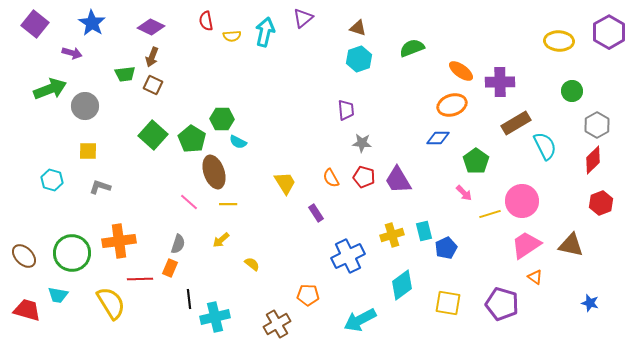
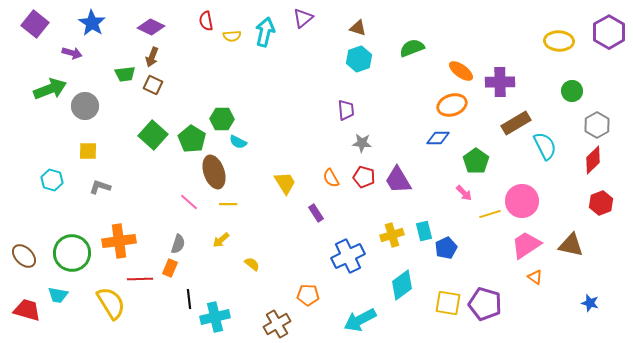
purple pentagon at (502, 304): moved 17 px left
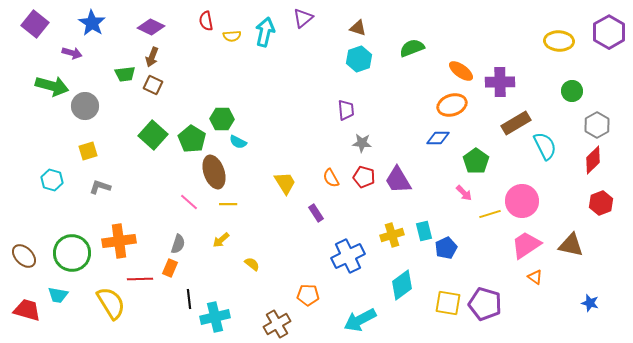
green arrow at (50, 89): moved 2 px right, 3 px up; rotated 36 degrees clockwise
yellow square at (88, 151): rotated 18 degrees counterclockwise
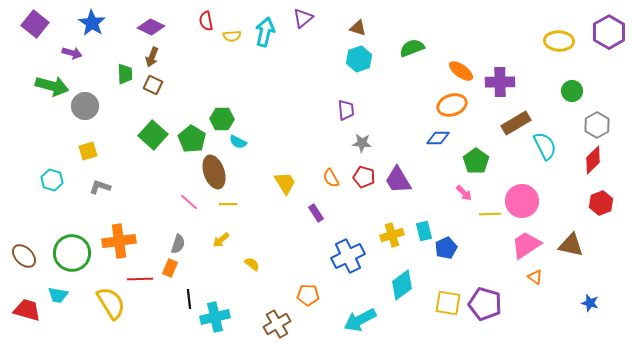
green trapezoid at (125, 74): rotated 85 degrees counterclockwise
yellow line at (490, 214): rotated 15 degrees clockwise
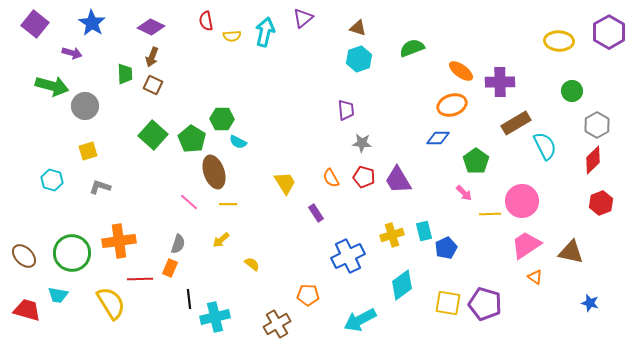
brown triangle at (571, 245): moved 7 px down
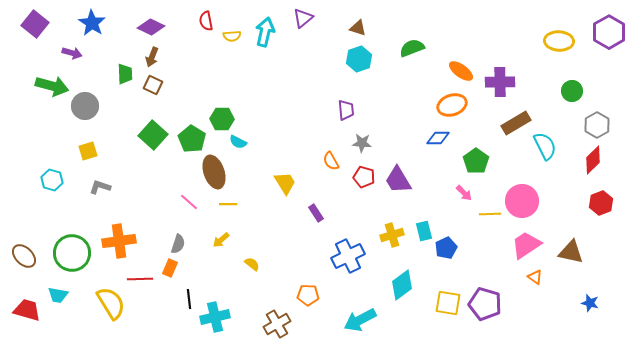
orange semicircle at (331, 178): moved 17 px up
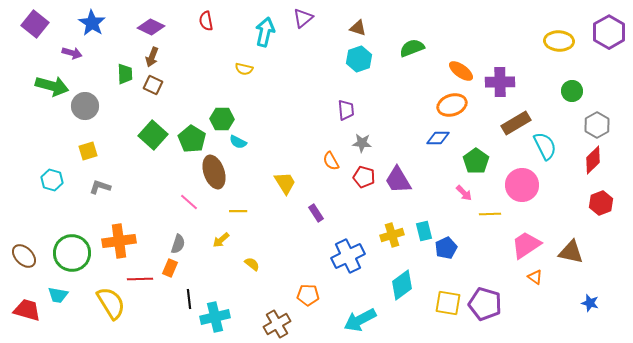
yellow semicircle at (232, 36): moved 12 px right, 33 px down; rotated 18 degrees clockwise
pink circle at (522, 201): moved 16 px up
yellow line at (228, 204): moved 10 px right, 7 px down
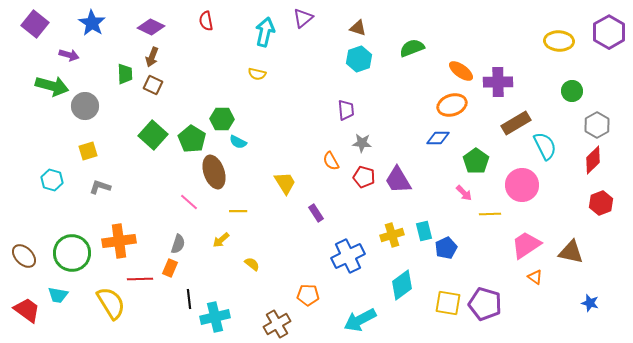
purple arrow at (72, 53): moved 3 px left, 2 px down
yellow semicircle at (244, 69): moved 13 px right, 5 px down
purple cross at (500, 82): moved 2 px left
red trapezoid at (27, 310): rotated 20 degrees clockwise
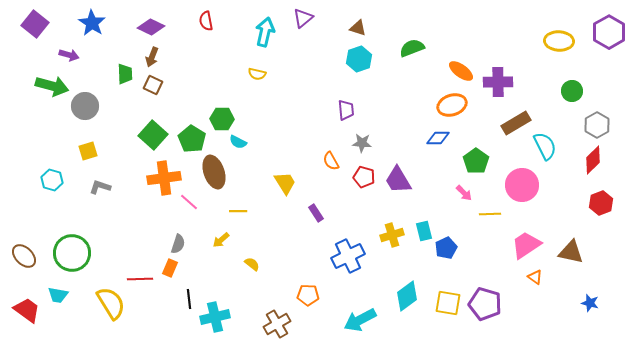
orange cross at (119, 241): moved 45 px right, 63 px up
cyan diamond at (402, 285): moved 5 px right, 11 px down
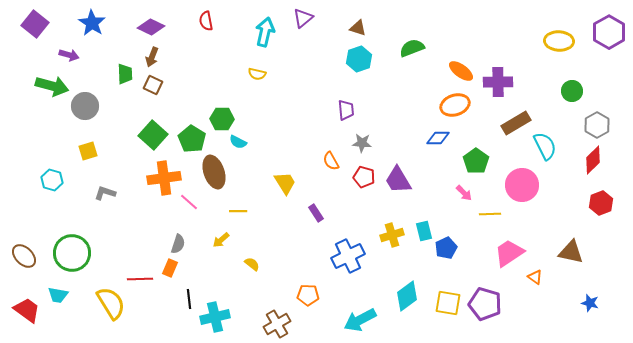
orange ellipse at (452, 105): moved 3 px right
gray L-shape at (100, 187): moved 5 px right, 6 px down
pink trapezoid at (526, 245): moved 17 px left, 8 px down
